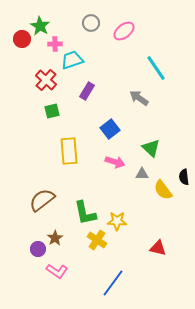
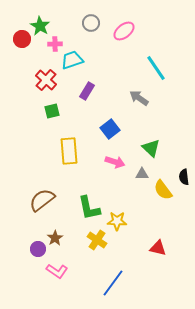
green L-shape: moved 4 px right, 5 px up
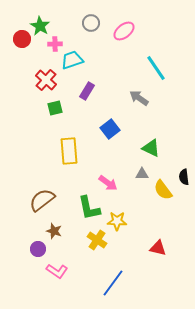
green square: moved 3 px right, 3 px up
green triangle: rotated 18 degrees counterclockwise
pink arrow: moved 7 px left, 21 px down; rotated 18 degrees clockwise
brown star: moved 1 px left, 7 px up; rotated 21 degrees counterclockwise
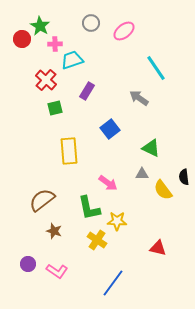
purple circle: moved 10 px left, 15 px down
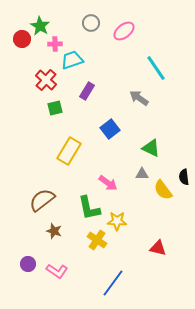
yellow rectangle: rotated 36 degrees clockwise
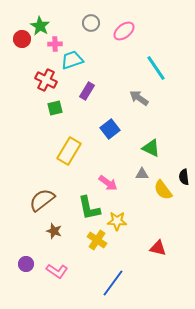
red cross: rotated 15 degrees counterclockwise
purple circle: moved 2 px left
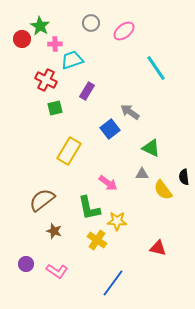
gray arrow: moved 9 px left, 14 px down
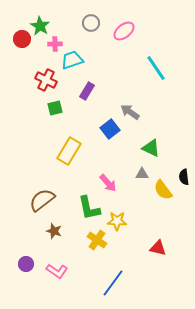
pink arrow: rotated 12 degrees clockwise
